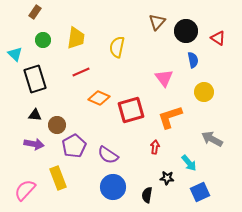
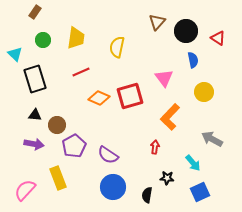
red square: moved 1 px left, 14 px up
orange L-shape: rotated 28 degrees counterclockwise
cyan arrow: moved 4 px right
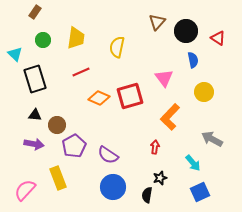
black star: moved 7 px left; rotated 24 degrees counterclockwise
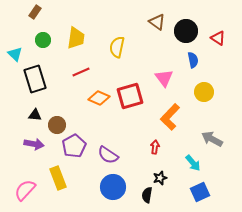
brown triangle: rotated 36 degrees counterclockwise
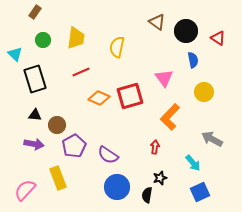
blue circle: moved 4 px right
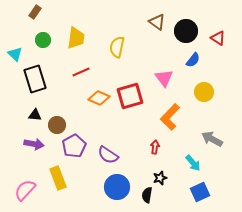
blue semicircle: rotated 49 degrees clockwise
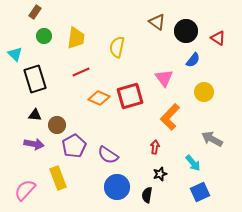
green circle: moved 1 px right, 4 px up
black star: moved 4 px up
